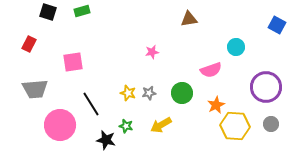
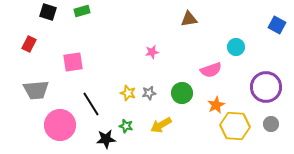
gray trapezoid: moved 1 px right, 1 px down
black star: moved 1 px up; rotated 18 degrees counterclockwise
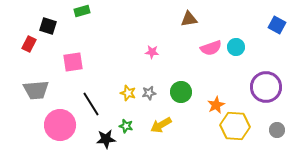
black square: moved 14 px down
pink star: rotated 16 degrees clockwise
pink semicircle: moved 22 px up
green circle: moved 1 px left, 1 px up
gray circle: moved 6 px right, 6 px down
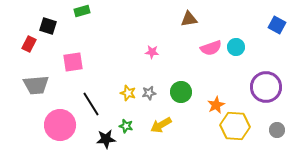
gray trapezoid: moved 5 px up
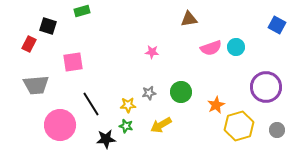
yellow star: moved 12 px down; rotated 21 degrees counterclockwise
yellow hexagon: moved 4 px right; rotated 20 degrees counterclockwise
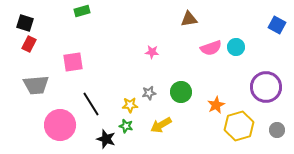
black square: moved 23 px left, 3 px up
yellow star: moved 2 px right
black star: rotated 24 degrees clockwise
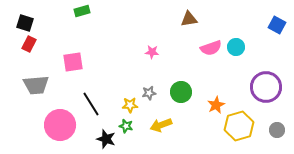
yellow arrow: rotated 10 degrees clockwise
